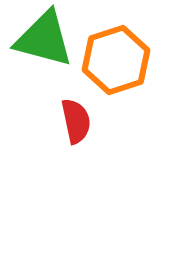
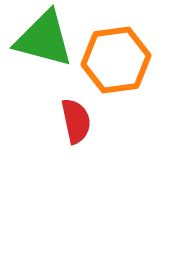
orange hexagon: rotated 10 degrees clockwise
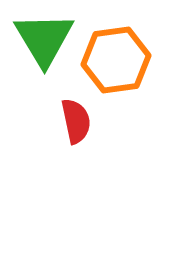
green triangle: rotated 44 degrees clockwise
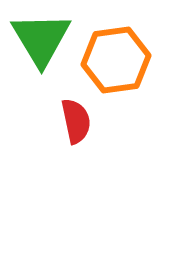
green triangle: moved 3 px left
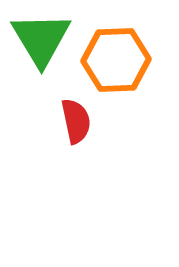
orange hexagon: rotated 6 degrees clockwise
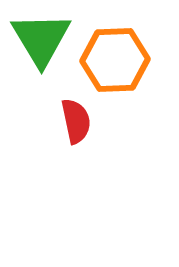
orange hexagon: moved 1 px left
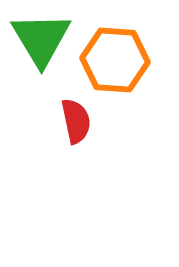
orange hexagon: rotated 6 degrees clockwise
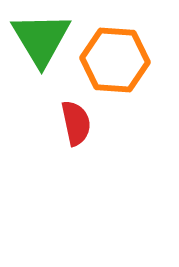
red semicircle: moved 2 px down
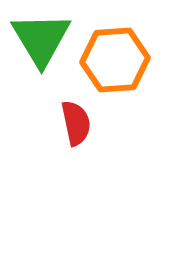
orange hexagon: rotated 8 degrees counterclockwise
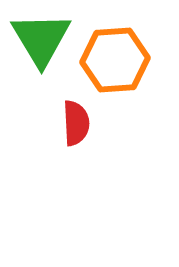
red semicircle: rotated 9 degrees clockwise
